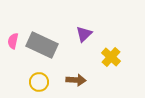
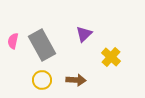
gray rectangle: rotated 36 degrees clockwise
yellow circle: moved 3 px right, 2 px up
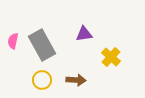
purple triangle: rotated 36 degrees clockwise
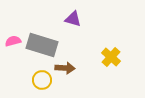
purple triangle: moved 11 px left, 15 px up; rotated 24 degrees clockwise
pink semicircle: rotated 63 degrees clockwise
gray rectangle: rotated 44 degrees counterclockwise
brown arrow: moved 11 px left, 12 px up
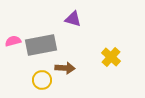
gray rectangle: moved 1 px left; rotated 28 degrees counterclockwise
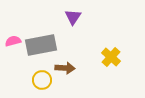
purple triangle: moved 2 px up; rotated 48 degrees clockwise
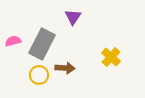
gray rectangle: moved 1 px right, 1 px up; rotated 52 degrees counterclockwise
yellow circle: moved 3 px left, 5 px up
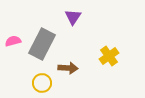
yellow cross: moved 2 px left, 1 px up; rotated 12 degrees clockwise
brown arrow: moved 3 px right
yellow circle: moved 3 px right, 8 px down
